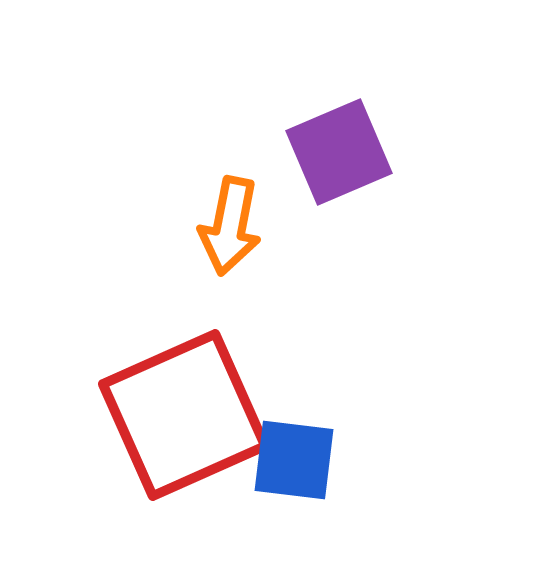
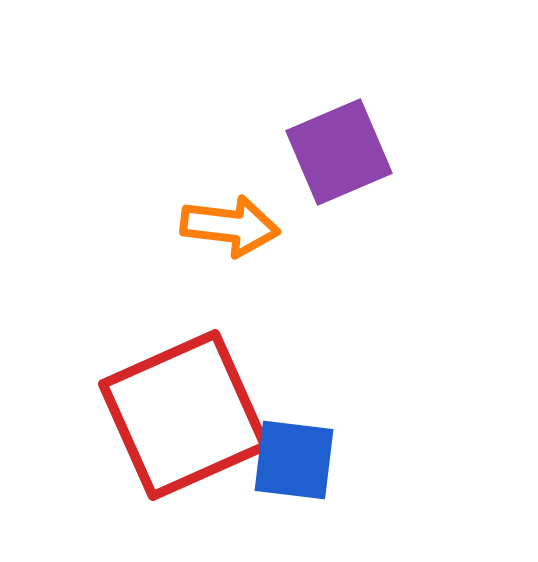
orange arrow: rotated 94 degrees counterclockwise
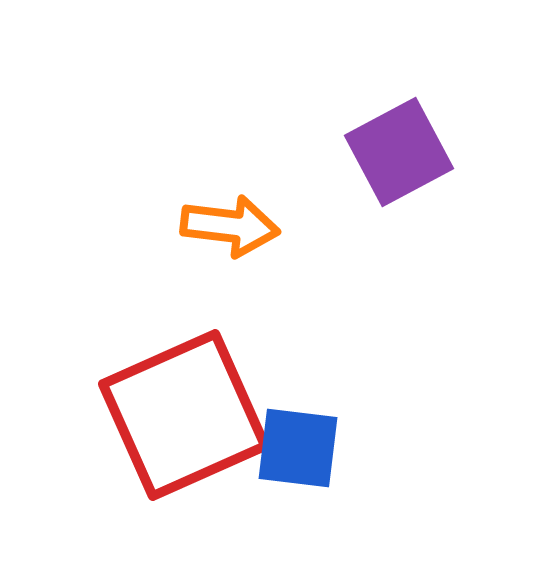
purple square: moved 60 px right; rotated 5 degrees counterclockwise
blue square: moved 4 px right, 12 px up
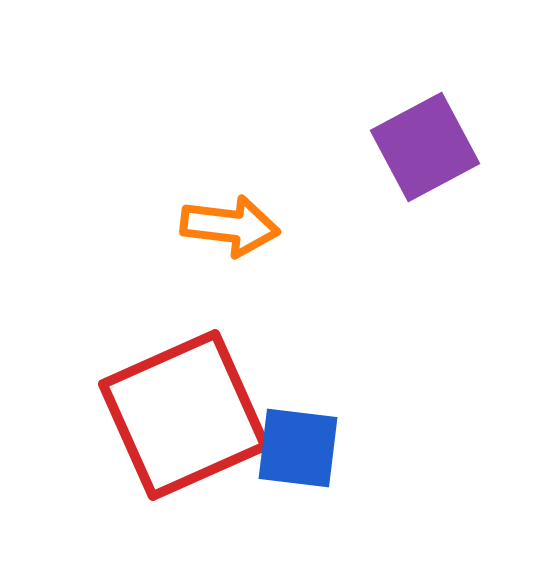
purple square: moved 26 px right, 5 px up
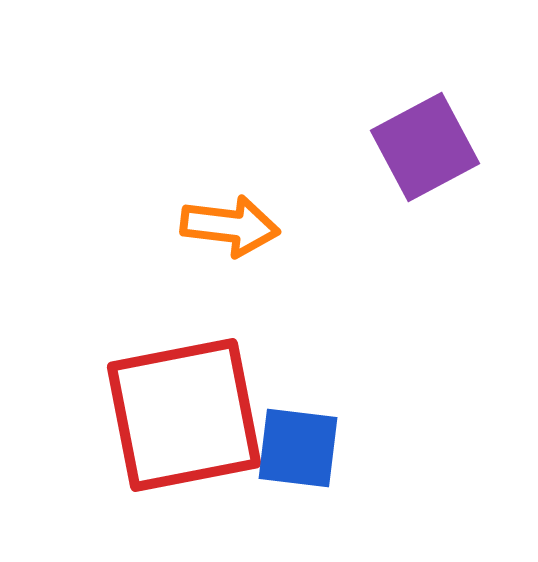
red square: rotated 13 degrees clockwise
